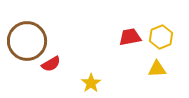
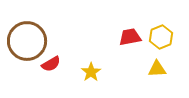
yellow star: moved 11 px up
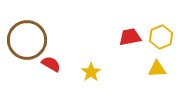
brown circle: moved 1 px up
red semicircle: rotated 120 degrees counterclockwise
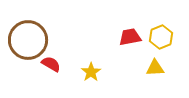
brown circle: moved 1 px right
yellow triangle: moved 2 px left, 1 px up
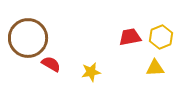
brown circle: moved 2 px up
yellow star: rotated 24 degrees clockwise
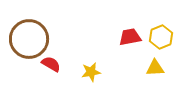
brown circle: moved 1 px right, 1 px down
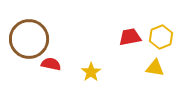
red semicircle: rotated 18 degrees counterclockwise
yellow triangle: rotated 12 degrees clockwise
yellow star: rotated 24 degrees counterclockwise
